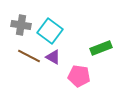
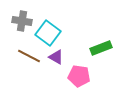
gray cross: moved 1 px right, 4 px up
cyan square: moved 2 px left, 2 px down
purple triangle: moved 3 px right
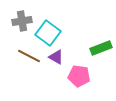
gray cross: rotated 18 degrees counterclockwise
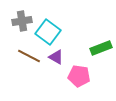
cyan square: moved 1 px up
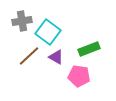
green rectangle: moved 12 px left, 1 px down
brown line: rotated 70 degrees counterclockwise
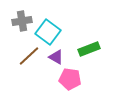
pink pentagon: moved 9 px left, 3 px down
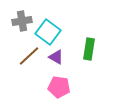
green rectangle: rotated 60 degrees counterclockwise
pink pentagon: moved 11 px left, 8 px down
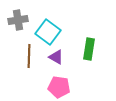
gray cross: moved 4 px left, 1 px up
brown line: rotated 45 degrees counterclockwise
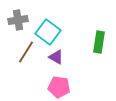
green rectangle: moved 10 px right, 7 px up
brown line: moved 3 px left, 4 px up; rotated 30 degrees clockwise
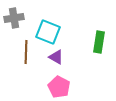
gray cross: moved 4 px left, 2 px up
cyan square: rotated 15 degrees counterclockwise
brown line: rotated 30 degrees counterclockwise
pink pentagon: rotated 20 degrees clockwise
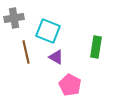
cyan square: moved 1 px up
green rectangle: moved 3 px left, 5 px down
brown line: rotated 15 degrees counterclockwise
pink pentagon: moved 11 px right, 2 px up
